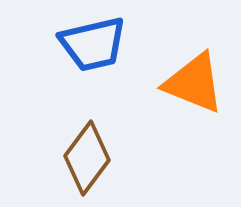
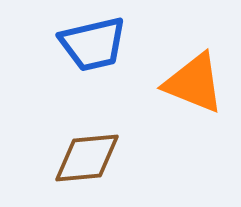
brown diamond: rotated 48 degrees clockwise
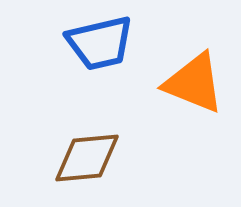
blue trapezoid: moved 7 px right, 1 px up
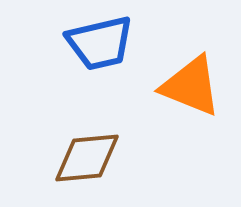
orange triangle: moved 3 px left, 3 px down
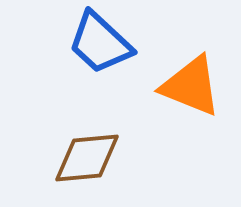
blue trapezoid: rotated 56 degrees clockwise
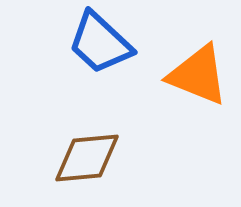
orange triangle: moved 7 px right, 11 px up
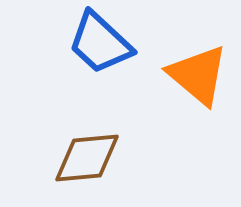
orange triangle: rotated 18 degrees clockwise
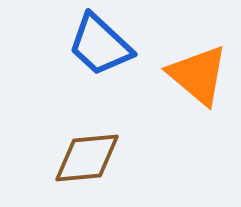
blue trapezoid: moved 2 px down
